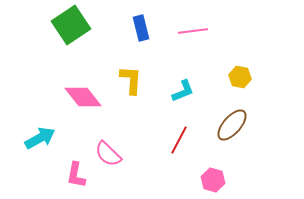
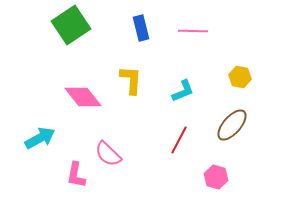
pink line: rotated 8 degrees clockwise
pink hexagon: moved 3 px right, 3 px up
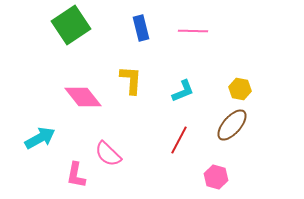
yellow hexagon: moved 12 px down
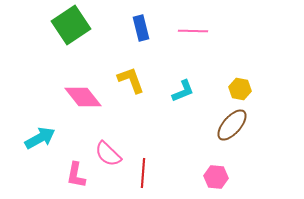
yellow L-shape: rotated 24 degrees counterclockwise
red line: moved 36 px left, 33 px down; rotated 24 degrees counterclockwise
pink hexagon: rotated 10 degrees counterclockwise
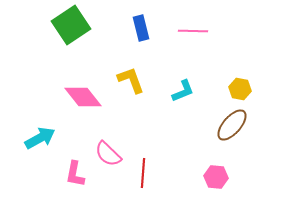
pink L-shape: moved 1 px left, 1 px up
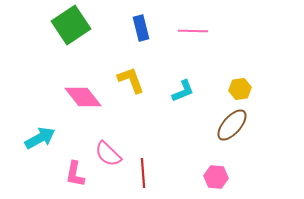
yellow hexagon: rotated 20 degrees counterclockwise
red line: rotated 8 degrees counterclockwise
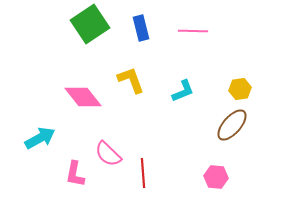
green square: moved 19 px right, 1 px up
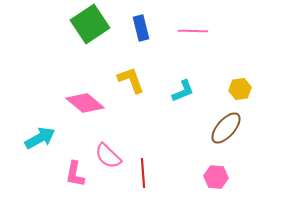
pink diamond: moved 2 px right, 6 px down; rotated 12 degrees counterclockwise
brown ellipse: moved 6 px left, 3 px down
pink semicircle: moved 2 px down
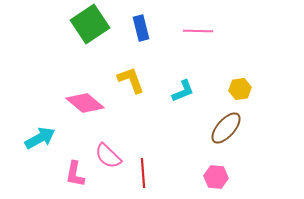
pink line: moved 5 px right
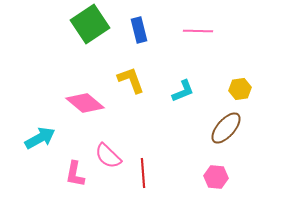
blue rectangle: moved 2 px left, 2 px down
